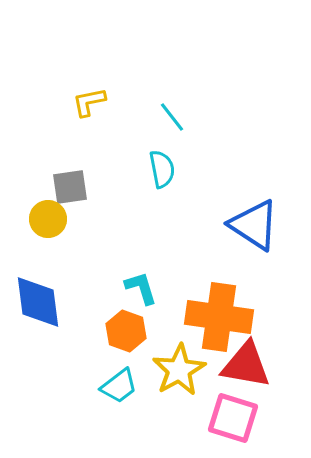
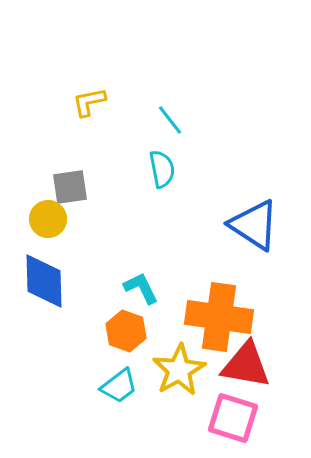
cyan line: moved 2 px left, 3 px down
cyan L-shape: rotated 9 degrees counterclockwise
blue diamond: moved 6 px right, 21 px up; rotated 6 degrees clockwise
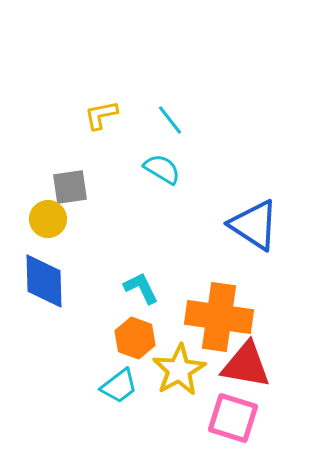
yellow L-shape: moved 12 px right, 13 px down
cyan semicircle: rotated 48 degrees counterclockwise
orange hexagon: moved 9 px right, 7 px down
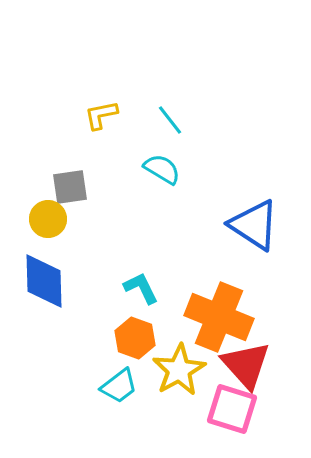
orange cross: rotated 14 degrees clockwise
red triangle: rotated 38 degrees clockwise
pink square: moved 1 px left, 9 px up
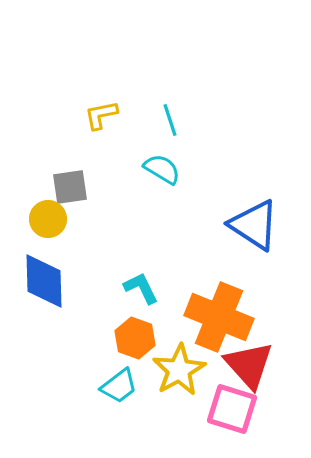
cyan line: rotated 20 degrees clockwise
red triangle: moved 3 px right
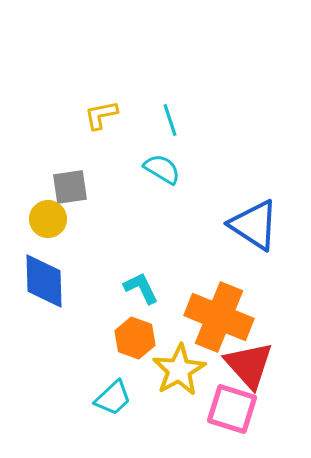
cyan trapezoid: moved 6 px left, 12 px down; rotated 6 degrees counterclockwise
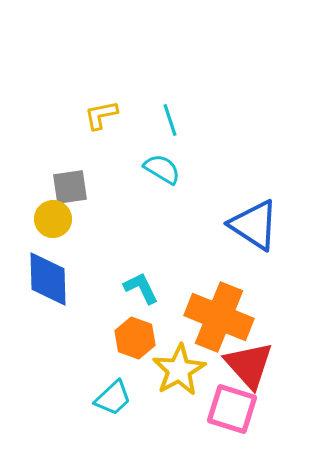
yellow circle: moved 5 px right
blue diamond: moved 4 px right, 2 px up
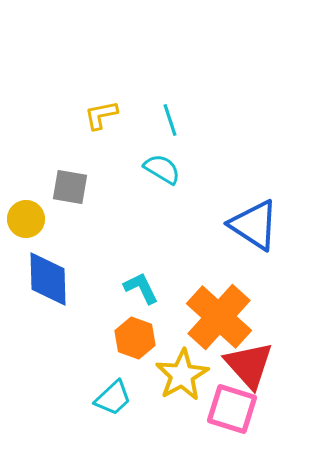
gray square: rotated 18 degrees clockwise
yellow circle: moved 27 px left
orange cross: rotated 20 degrees clockwise
yellow star: moved 3 px right, 5 px down
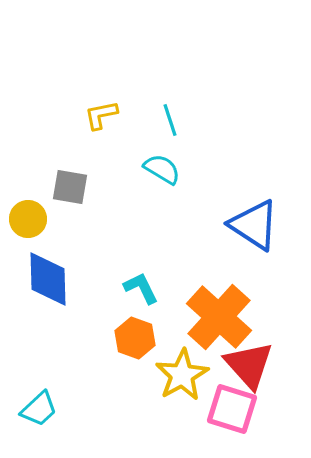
yellow circle: moved 2 px right
cyan trapezoid: moved 74 px left, 11 px down
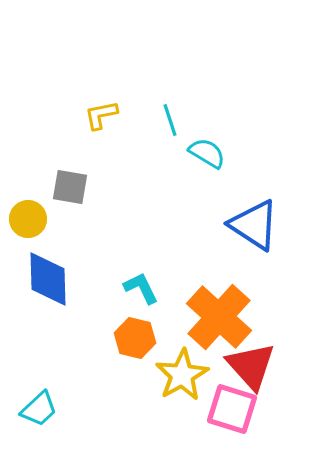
cyan semicircle: moved 45 px right, 16 px up
orange hexagon: rotated 6 degrees counterclockwise
red triangle: moved 2 px right, 1 px down
